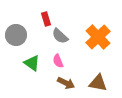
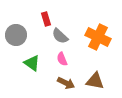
orange cross: rotated 20 degrees counterclockwise
pink semicircle: moved 4 px right, 2 px up
brown triangle: moved 3 px left, 2 px up
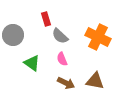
gray circle: moved 3 px left
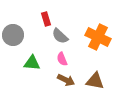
green triangle: rotated 30 degrees counterclockwise
brown arrow: moved 3 px up
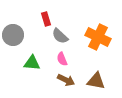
brown triangle: moved 1 px right
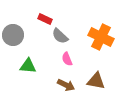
red rectangle: moved 1 px left; rotated 48 degrees counterclockwise
orange cross: moved 3 px right
pink semicircle: moved 5 px right
green triangle: moved 4 px left, 3 px down
brown arrow: moved 5 px down
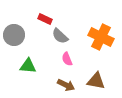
gray circle: moved 1 px right
